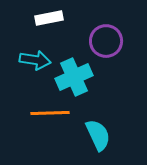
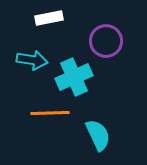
cyan arrow: moved 3 px left
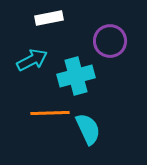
purple circle: moved 4 px right
cyan arrow: rotated 36 degrees counterclockwise
cyan cross: moved 2 px right, 1 px up; rotated 9 degrees clockwise
cyan semicircle: moved 10 px left, 6 px up
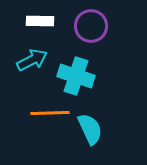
white rectangle: moved 9 px left, 3 px down; rotated 12 degrees clockwise
purple circle: moved 19 px left, 15 px up
cyan cross: rotated 33 degrees clockwise
cyan semicircle: moved 2 px right
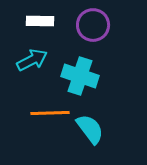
purple circle: moved 2 px right, 1 px up
cyan cross: moved 4 px right
cyan semicircle: rotated 12 degrees counterclockwise
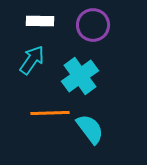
cyan arrow: rotated 28 degrees counterclockwise
cyan cross: rotated 36 degrees clockwise
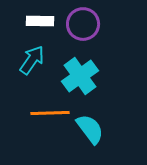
purple circle: moved 10 px left, 1 px up
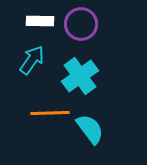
purple circle: moved 2 px left
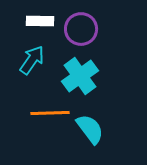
purple circle: moved 5 px down
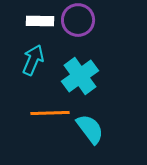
purple circle: moved 3 px left, 9 px up
cyan arrow: moved 1 px right; rotated 12 degrees counterclockwise
